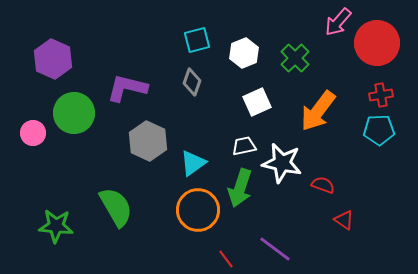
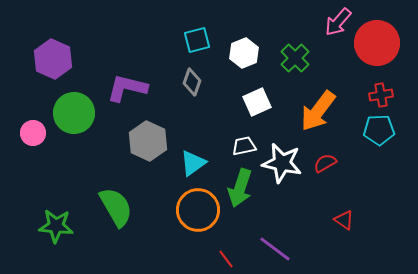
red semicircle: moved 2 px right, 22 px up; rotated 50 degrees counterclockwise
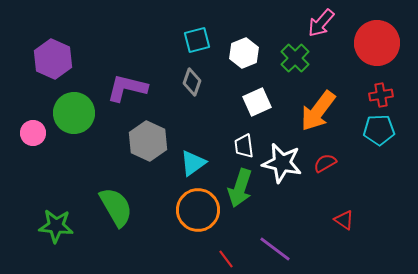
pink arrow: moved 17 px left, 1 px down
white trapezoid: rotated 85 degrees counterclockwise
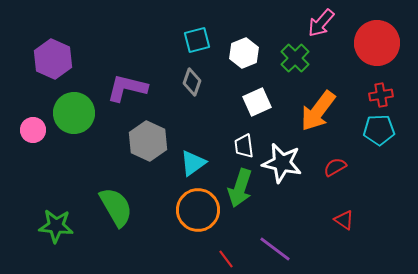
pink circle: moved 3 px up
red semicircle: moved 10 px right, 4 px down
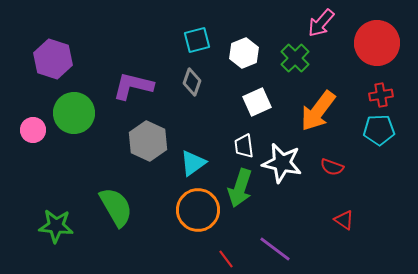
purple hexagon: rotated 6 degrees counterclockwise
purple L-shape: moved 6 px right, 2 px up
red semicircle: moved 3 px left; rotated 130 degrees counterclockwise
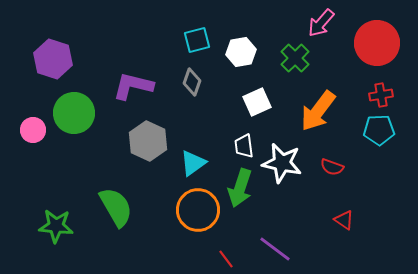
white hexagon: moved 3 px left, 1 px up; rotated 12 degrees clockwise
